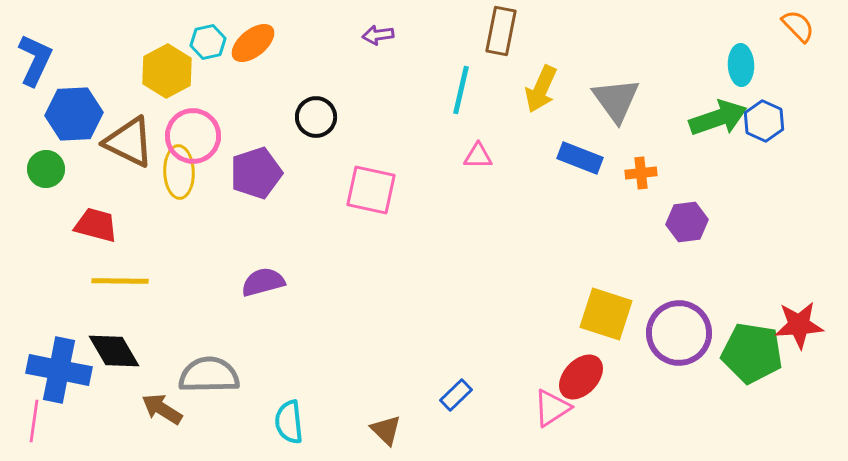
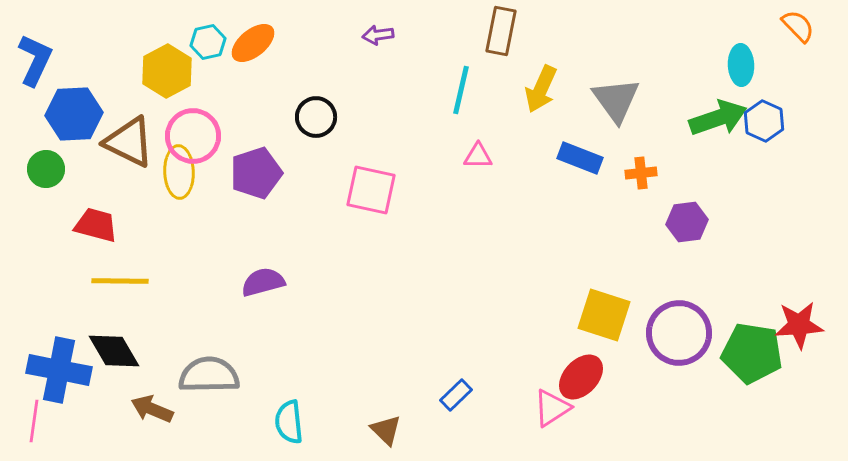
yellow square at (606, 314): moved 2 px left, 1 px down
brown arrow at (162, 409): moved 10 px left; rotated 9 degrees counterclockwise
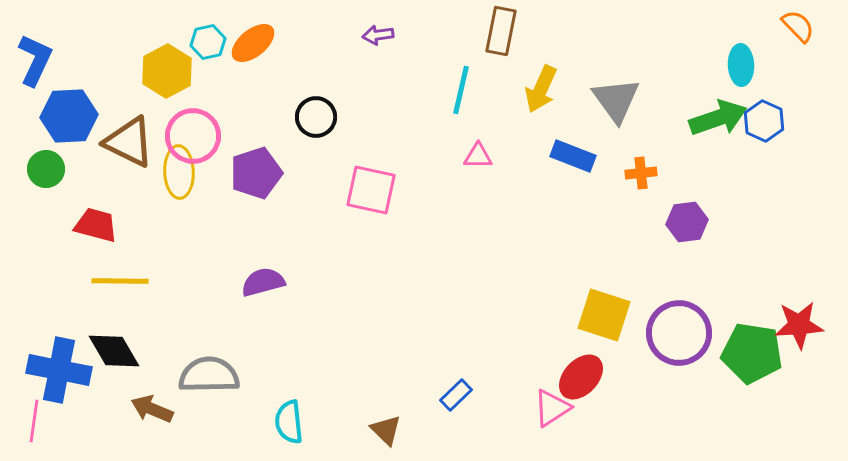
blue hexagon at (74, 114): moved 5 px left, 2 px down
blue rectangle at (580, 158): moved 7 px left, 2 px up
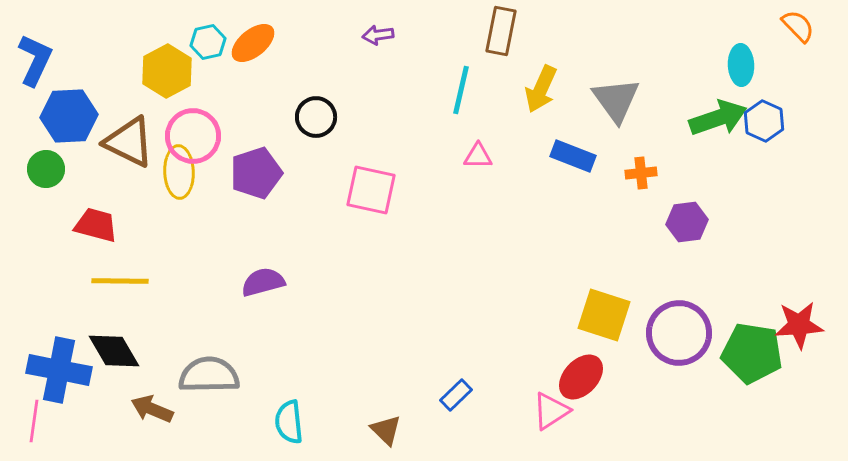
pink triangle at (552, 408): moved 1 px left, 3 px down
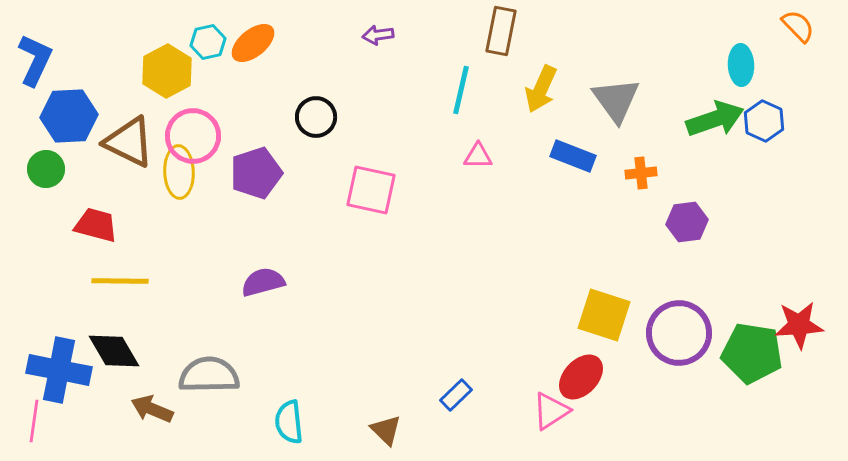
green arrow at (718, 118): moved 3 px left, 1 px down
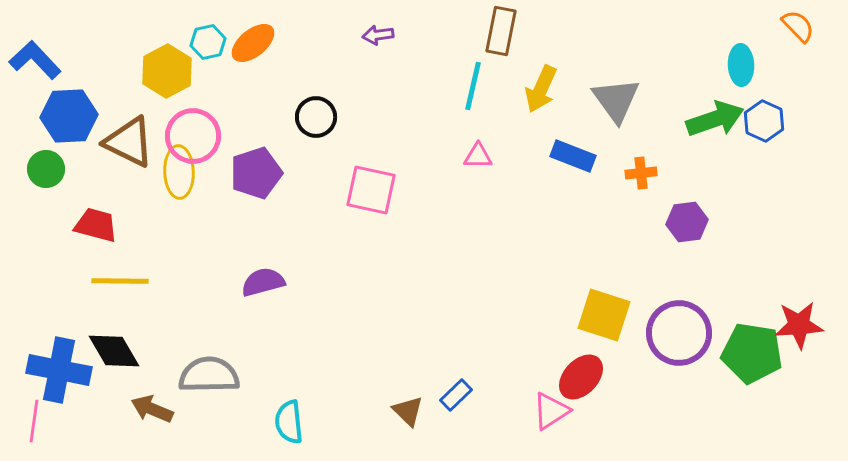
blue L-shape at (35, 60): rotated 68 degrees counterclockwise
cyan line at (461, 90): moved 12 px right, 4 px up
brown triangle at (386, 430): moved 22 px right, 19 px up
